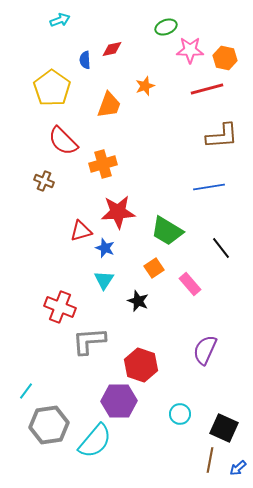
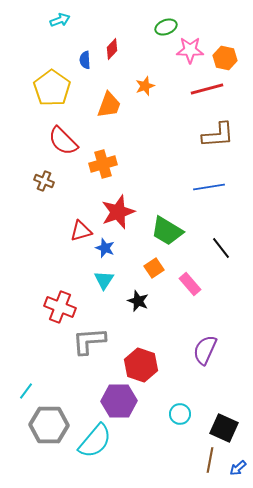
red diamond: rotated 35 degrees counterclockwise
brown L-shape: moved 4 px left, 1 px up
red star: rotated 16 degrees counterclockwise
gray hexagon: rotated 9 degrees clockwise
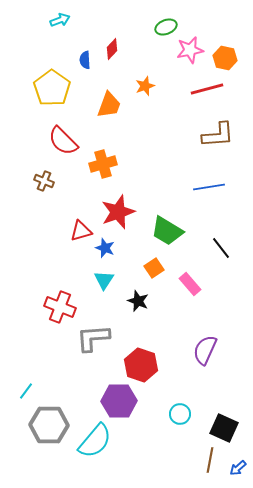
pink star: rotated 12 degrees counterclockwise
gray L-shape: moved 4 px right, 3 px up
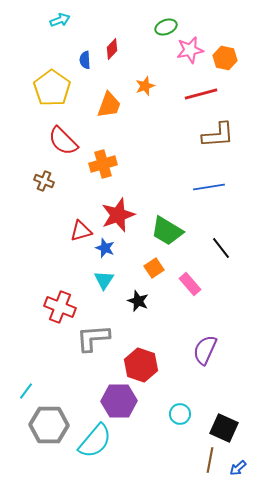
red line: moved 6 px left, 5 px down
red star: moved 3 px down
